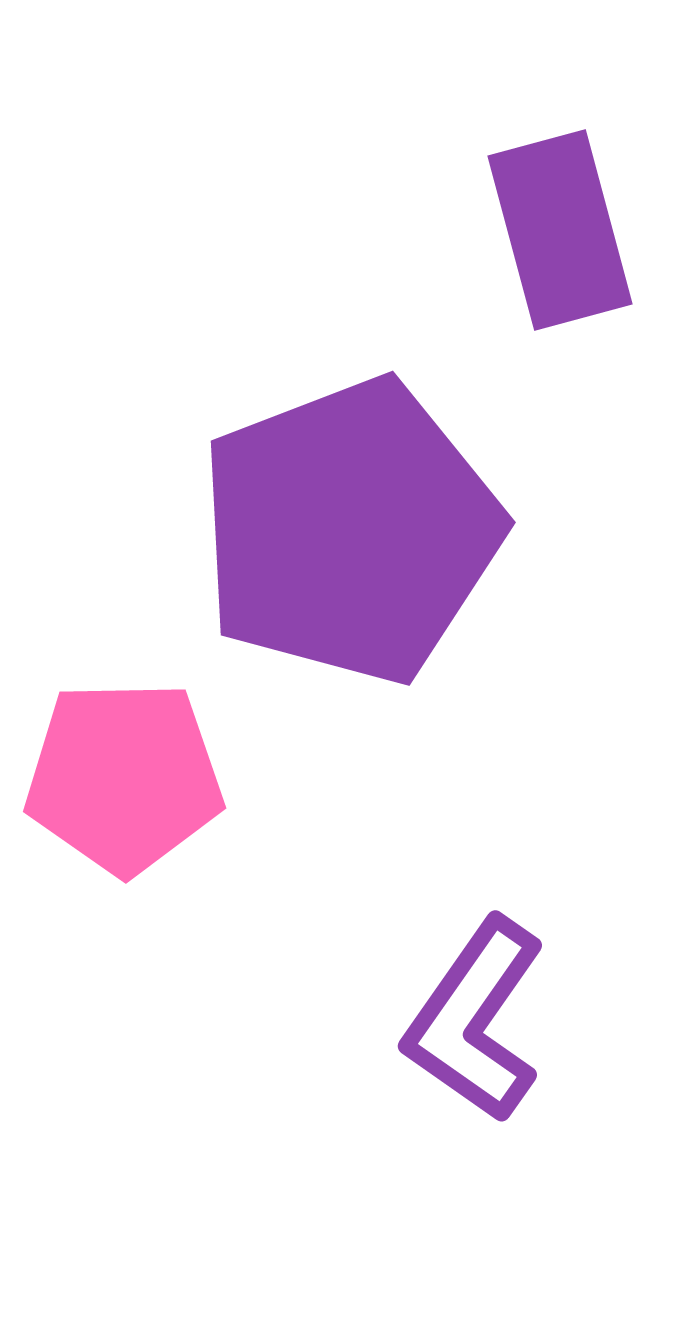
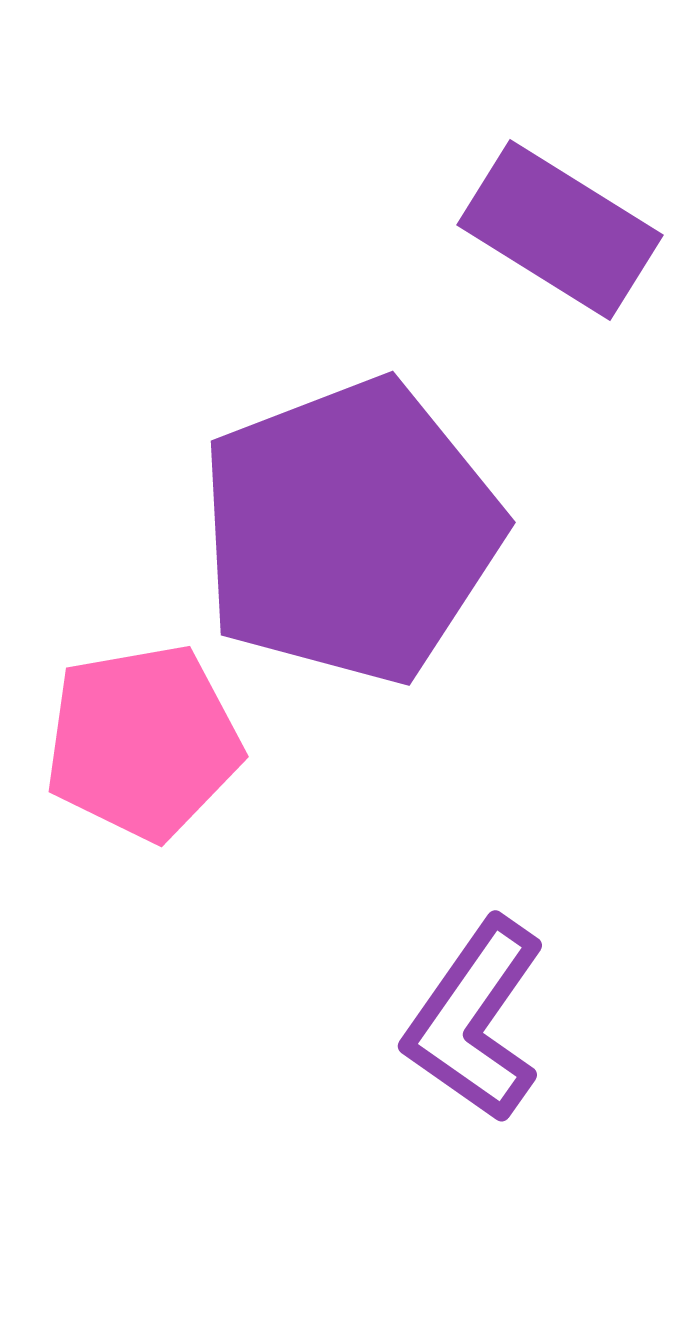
purple rectangle: rotated 43 degrees counterclockwise
pink pentagon: moved 19 px right, 35 px up; rotated 9 degrees counterclockwise
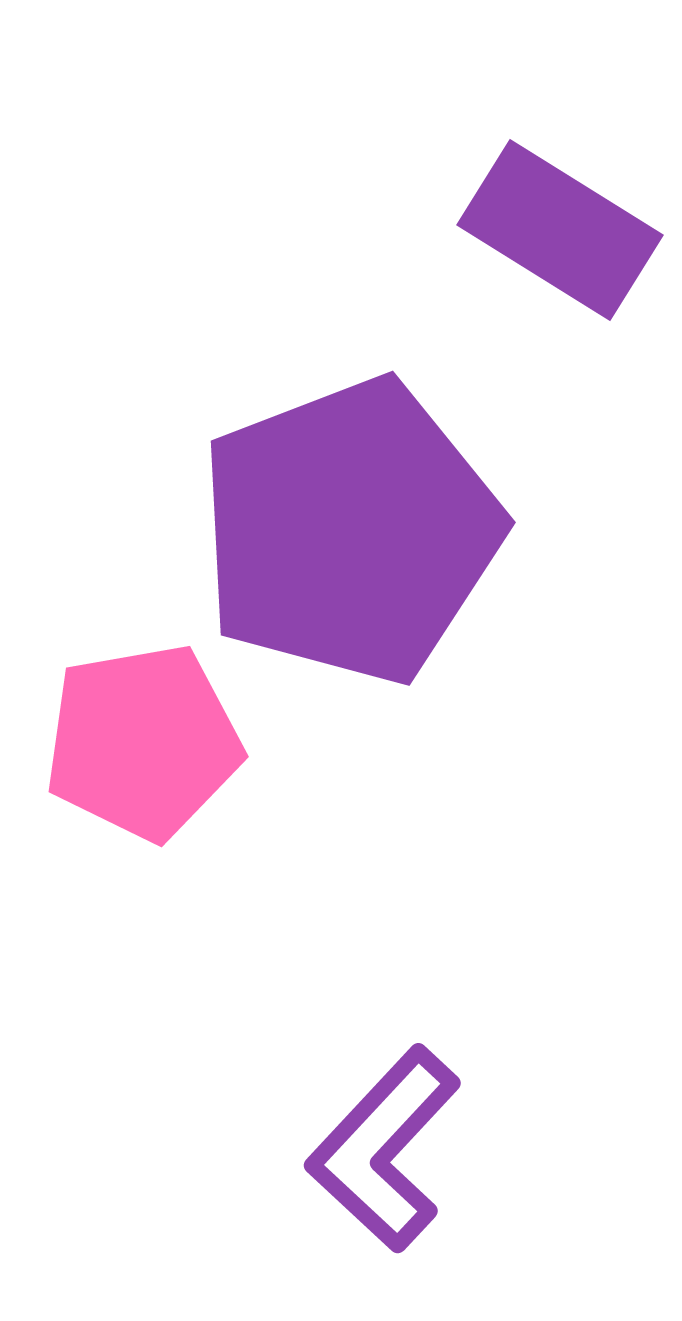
purple L-shape: moved 91 px left, 129 px down; rotated 8 degrees clockwise
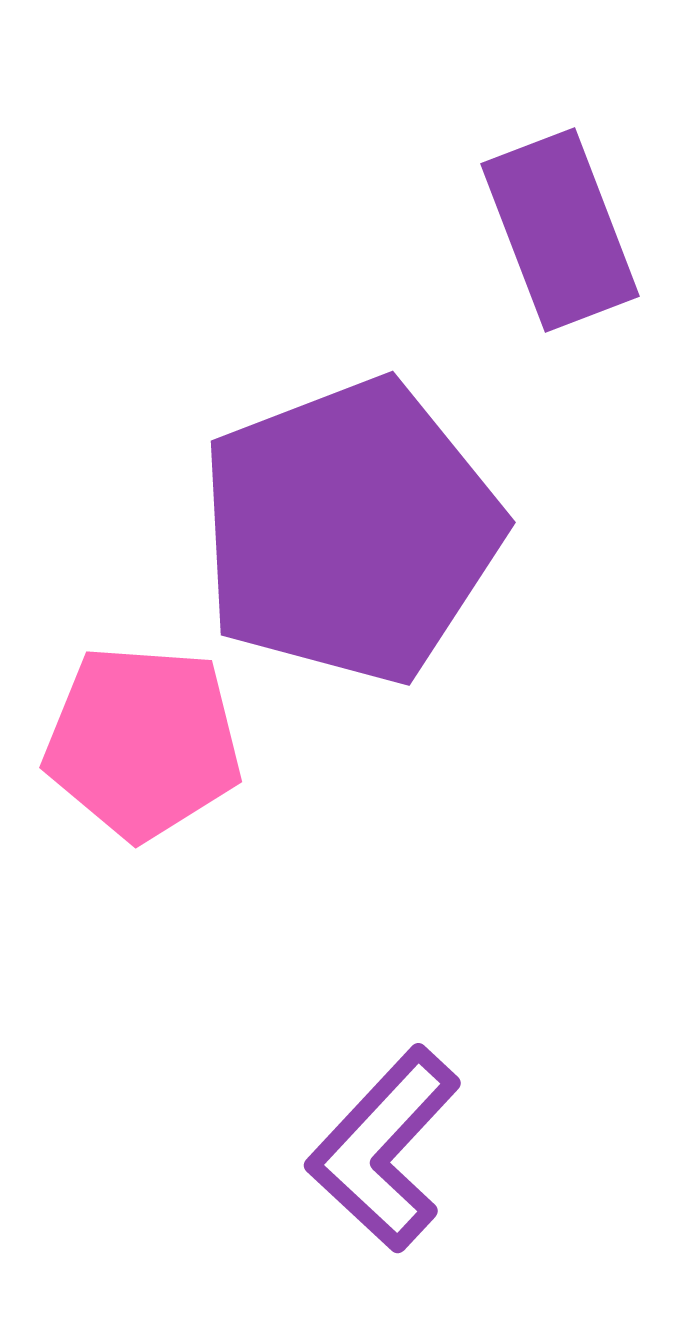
purple rectangle: rotated 37 degrees clockwise
pink pentagon: rotated 14 degrees clockwise
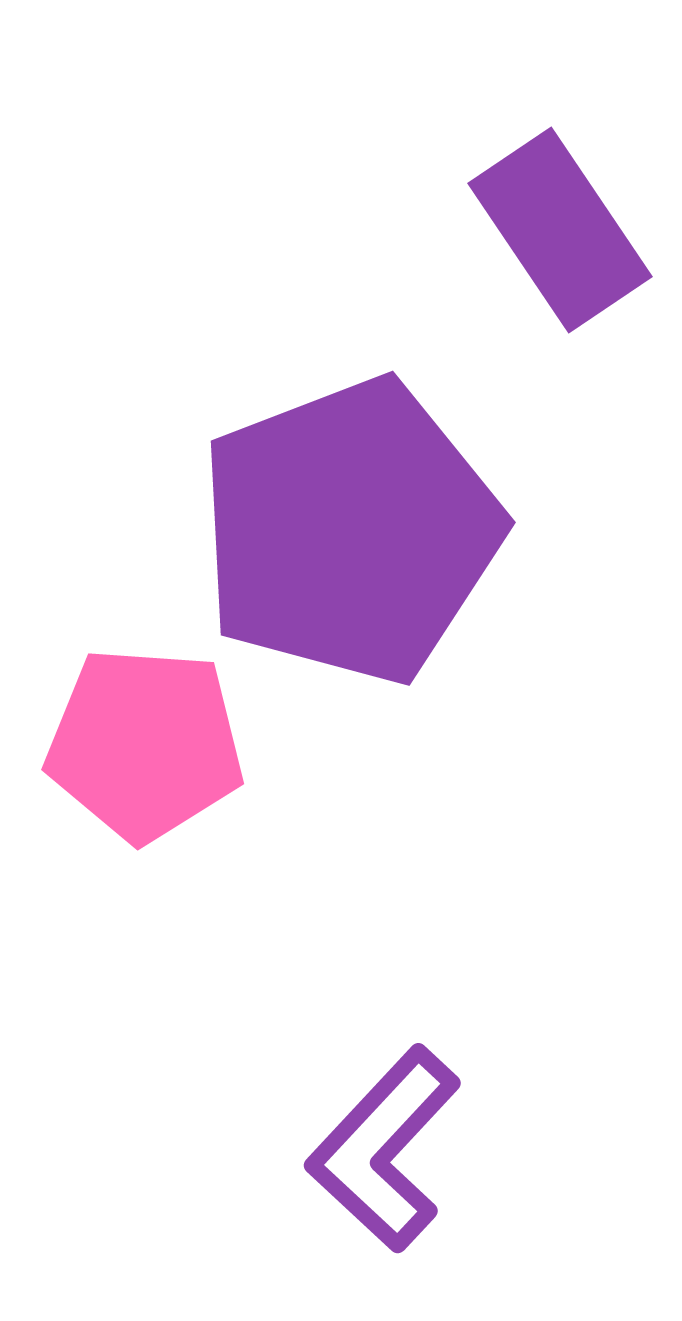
purple rectangle: rotated 13 degrees counterclockwise
pink pentagon: moved 2 px right, 2 px down
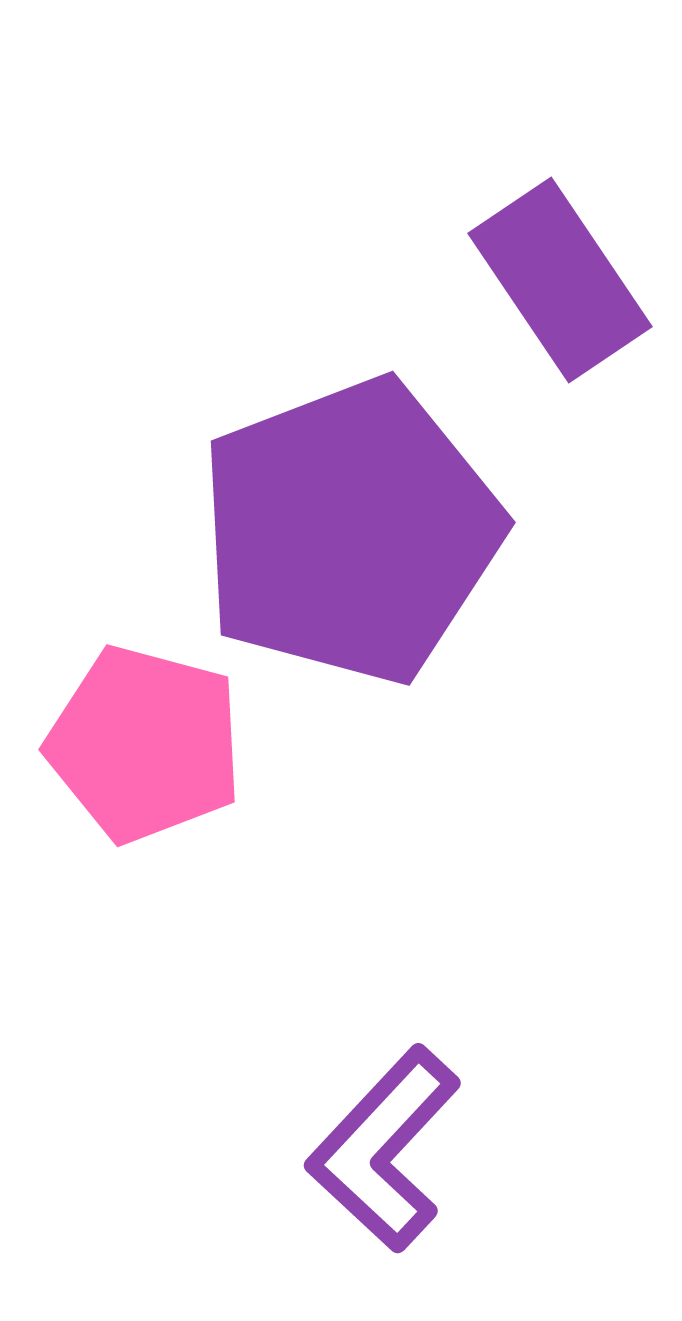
purple rectangle: moved 50 px down
pink pentagon: rotated 11 degrees clockwise
